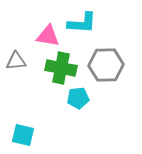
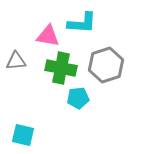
gray hexagon: rotated 16 degrees counterclockwise
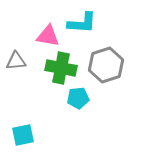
cyan square: rotated 25 degrees counterclockwise
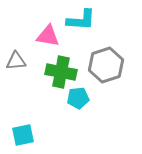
cyan L-shape: moved 1 px left, 3 px up
green cross: moved 4 px down
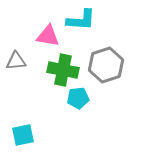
green cross: moved 2 px right, 2 px up
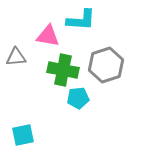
gray triangle: moved 4 px up
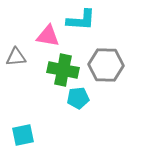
gray hexagon: rotated 20 degrees clockwise
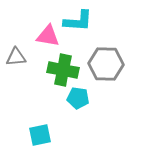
cyan L-shape: moved 3 px left, 1 px down
gray hexagon: moved 1 px up
cyan pentagon: rotated 15 degrees clockwise
cyan square: moved 17 px right
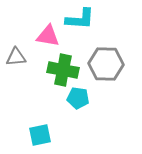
cyan L-shape: moved 2 px right, 2 px up
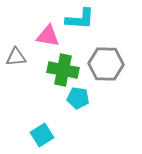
cyan square: moved 2 px right; rotated 20 degrees counterclockwise
